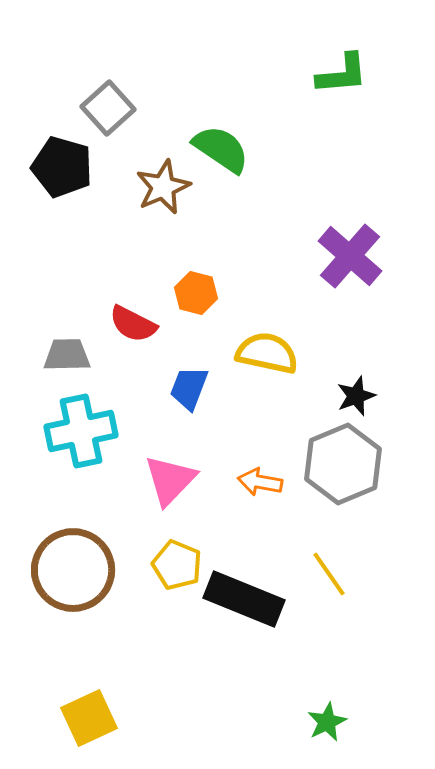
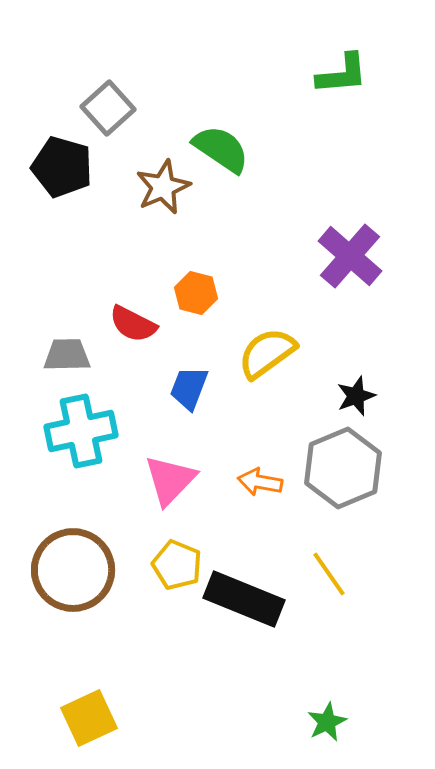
yellow semicircle: rotated 48 degrees counterclockwise
gray hexagon: moved 4 px down
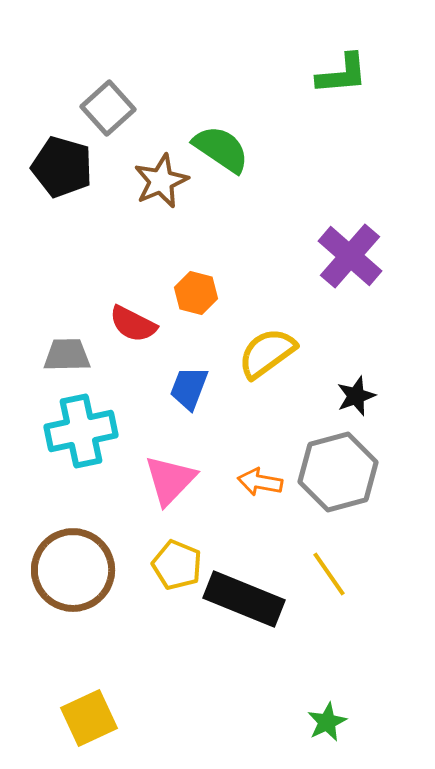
brown star: moved 2 px left, 6 px up
gray hexagon: moved 5 px left, 4 px down; rotated 8 degrees clockwise
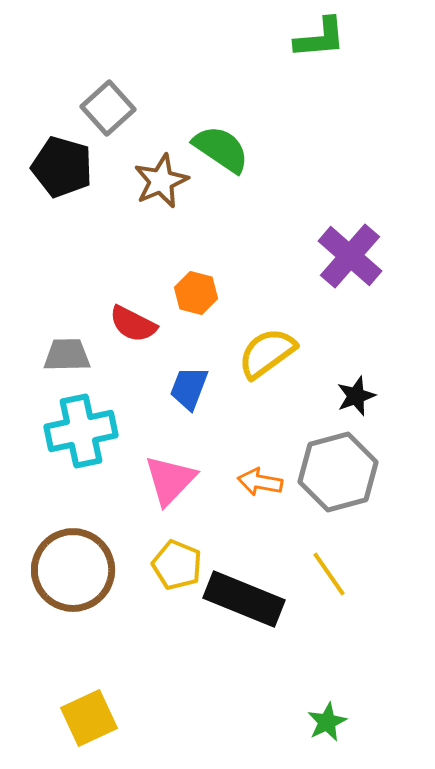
green L-shape: moved 22 px left, 36 px up
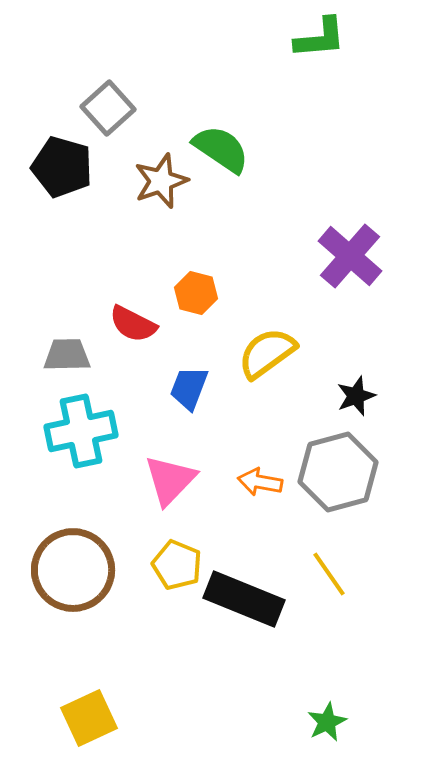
brown star: rotated 4 degrees clockwise
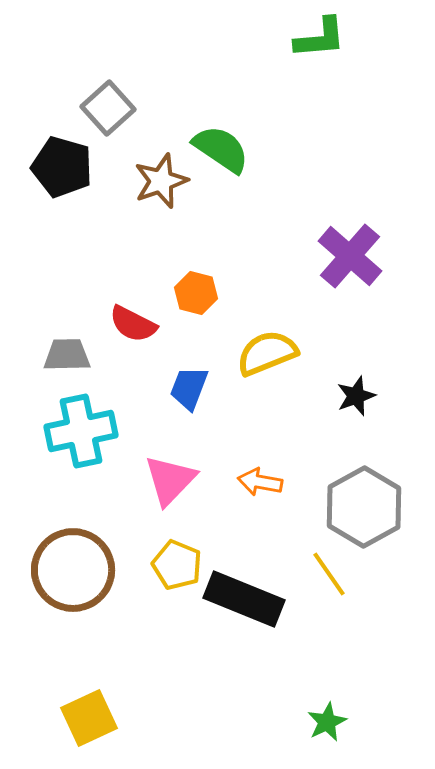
yellow semicircle: rotated 14 degrees clockwise
gray hexagon: moved 26 px right, 35 px down; rotated 14 degrees counterclockwise
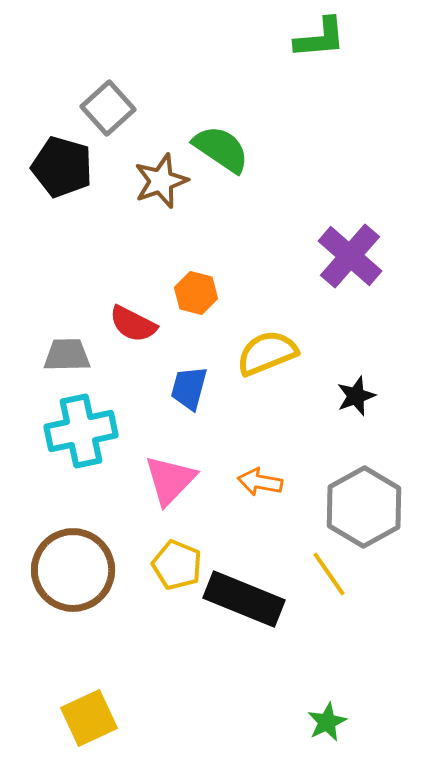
blue trapezoid: rotated 6 degrees counterclockwise
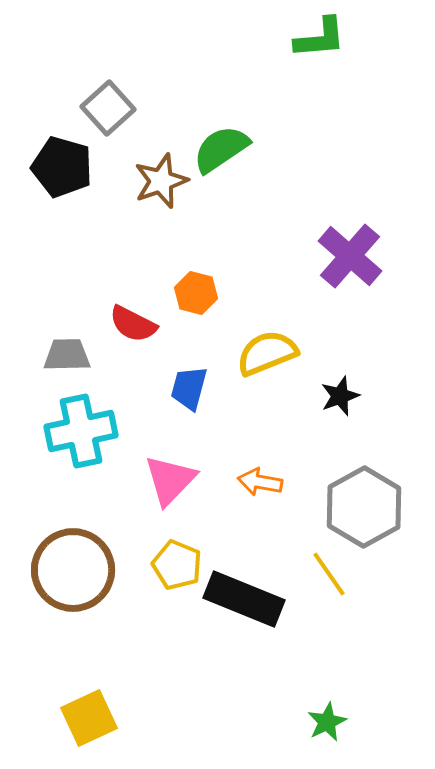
green semicircle: rotated 68 degrees counterclockwise
black star: moved 16 px left
